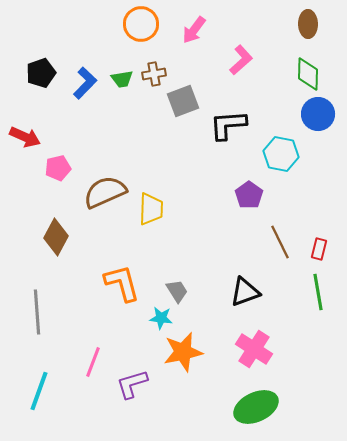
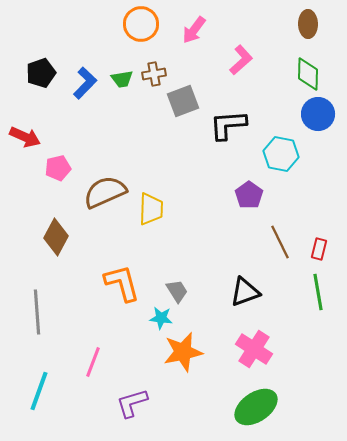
purple L-shape: moved 19 px down
green ellipse: rotated 9 degrees counterclockwise
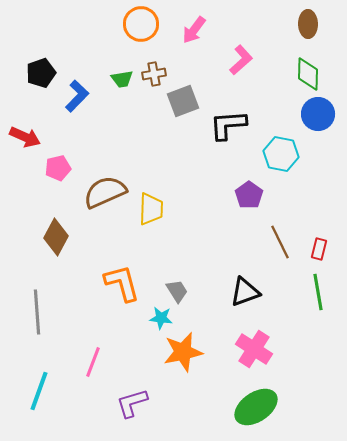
blue L-shape: moved 8 px left, 13 px down
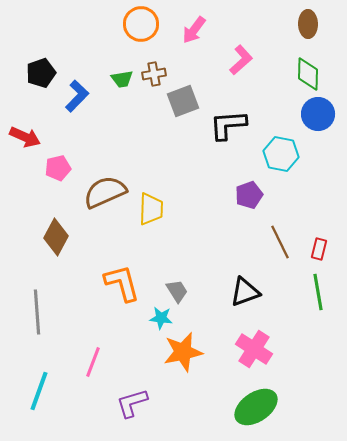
purple pentagon: rotated 16 degrees clockwise
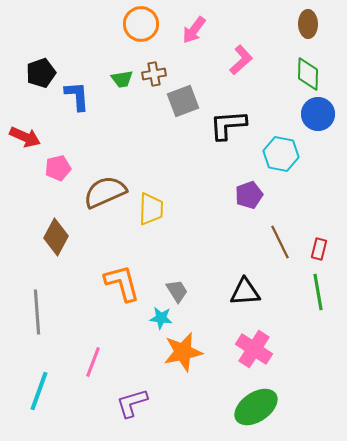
blue L-shape: rotated 48 degrees counterclockwise
black triangle: rotated 16 degrees clockwise
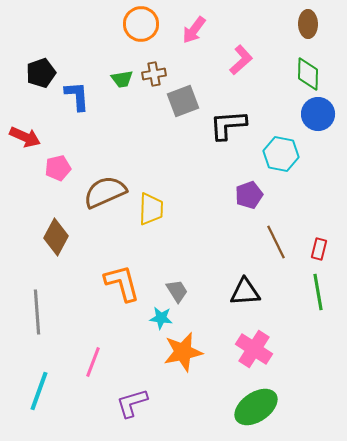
brown line: moved 4 px left
